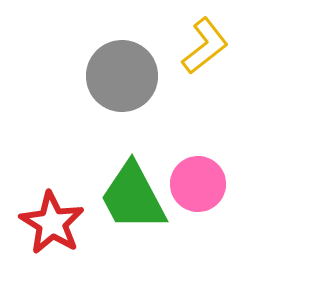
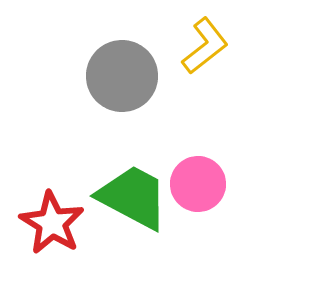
green trapezoid: rotated 146 degrees clockwise
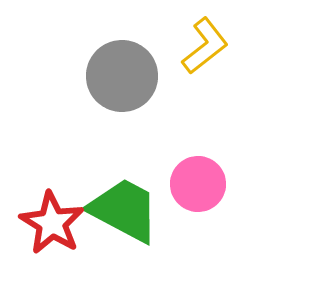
green trapezoid: moved 9 px left, 13 px down
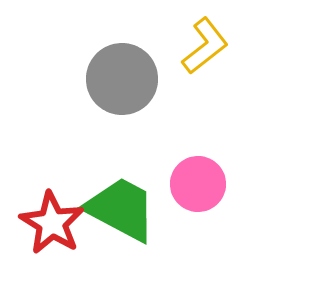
gray circle: moved 3 px down
green trapezoid: moved 3 px left, 1 px up
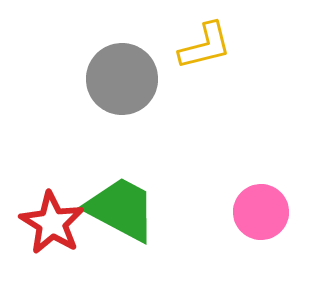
yellow L-shape: rotated 24 degrees clockwise
pink circle: moved 63 px right, 28 px down
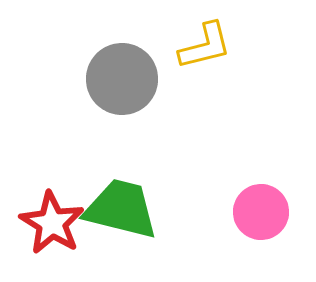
green trapezoid: rotated 14 degrees counterclockwise
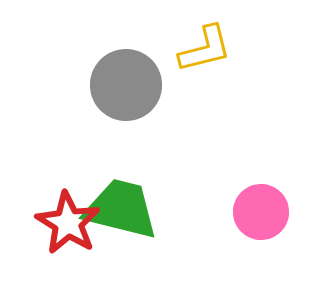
yellow L-shape: moved 3 px down
gray circle: moved 4 px right, 6 px down
red star: moved 16 px right
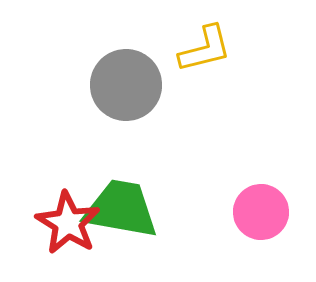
green trapezoid: rotated 4 degrees counterclockwise
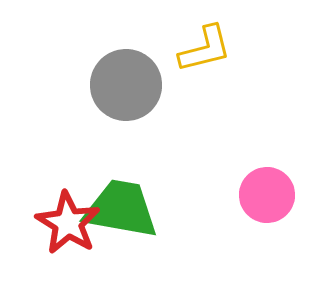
pink circle: moved 6 px right, 17 px up
